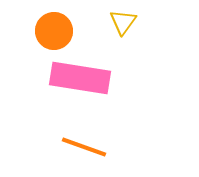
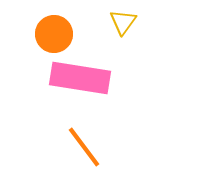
orange circle: moved 3 px down
orange line: rotated 33 degrees clockwise
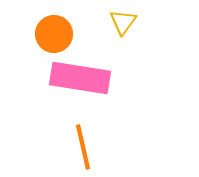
orange line: moved 1 px left; rotated 24 degrees clockwise
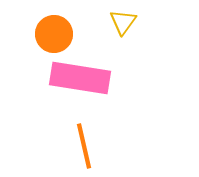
orange line: moved 1 px right, 1 px up
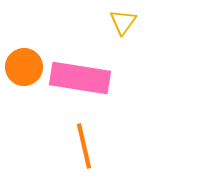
orange circle: moved 30 px left, 33 px down
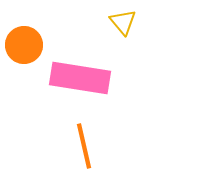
yellow triangle: rotated 16 degrees counterclockwise
orange circle: moved 22 px up
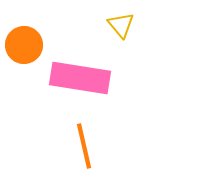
yellow triangle: moved 2 px left, 3 px down
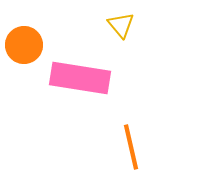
orange line: moved 47 px right, 1 px down
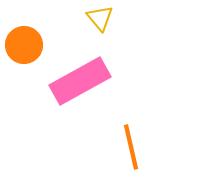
yellow triangle: moved 21 px left, 7 px up
pink rectangle: moved 3 px down; rotated 38 degrees counterclockwise
